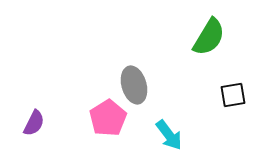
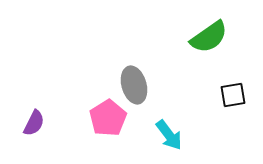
green semicircle: rotated 24 degrees clockwise
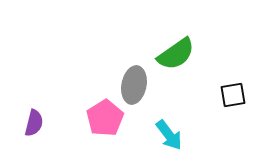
green semicircle: moved 33 px left, 17 px down
gray ellipse: rotated 27 degrees clockwise
pink pentagon: moved 3 px left
purple semicircle: rotated 12 degrees counterclockwise
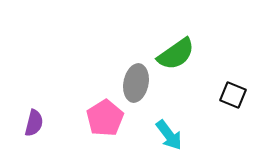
gray ellipse: moved 2 px right, 2 px up
black square: rotated 32 degrees clockwise
